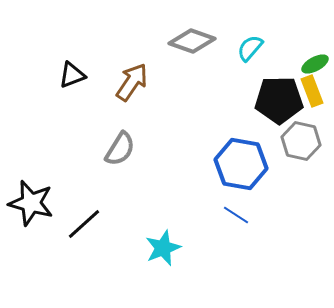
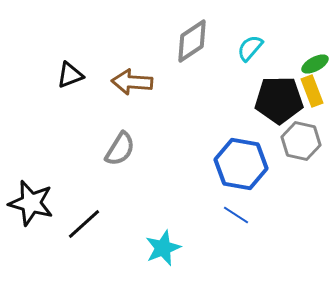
gray diamond: rotated 54 degrees counterclockwise
black triangle: moved 2 px left
brown arrow: rotated 120 degrees counterclockwise
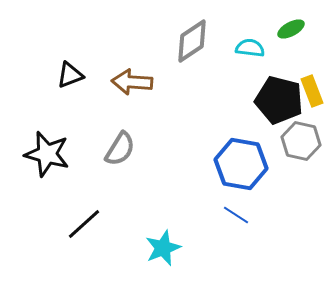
cyan semicircle: rotated 56 degrees clockwise
green ellipse: moved 24 px left, 35 px up
black pentagon: rotated 15 degrees clockwise
black star: moved 16 px right, 49 px up
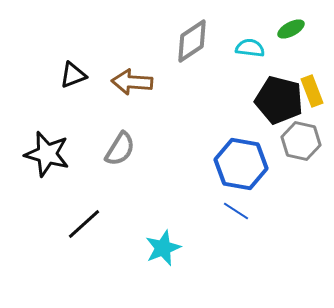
black triangle: moved 3 px right
blue line: moved 4 px up
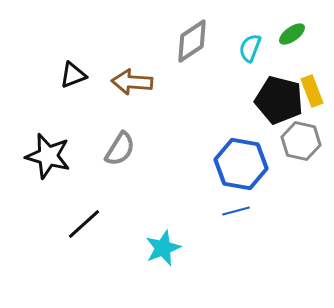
green ellipse: moved 1 px right, 5 px down; rotated 8 degrees counterclockwise
cyan semicircle: rotated 76 degrees counterclockwise
black star: moved 1 px right, 2 px down
blue line: rotated 48 degrees counterclockwise
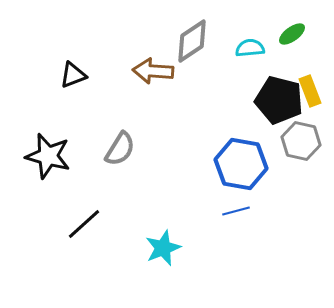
cyan semicircle: rotated 64 degrees clockwise
brown arrow: moved 21 px right, 11 px up
yellow rectangle: moved 2 px left
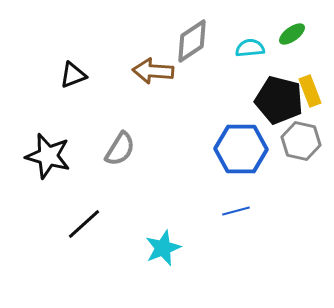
blue hexagon: moved 15 px up; rotated 9 degrees counterclockwise
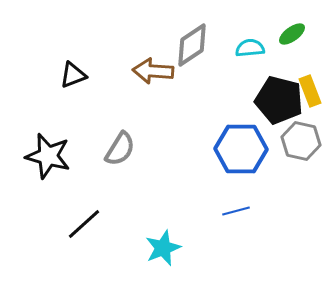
gray diamond: moved 4 px down
